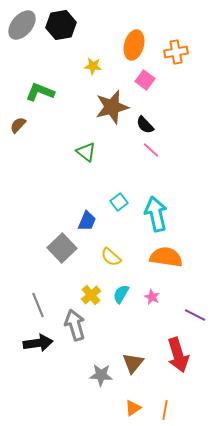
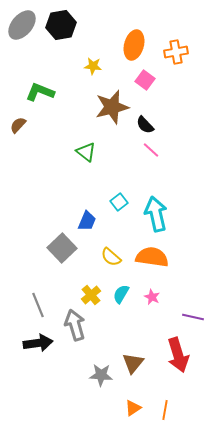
orange semicircle: moved 14 px left
purple line: moved 2 px left, 2 px down; rotated 15 degrees counterclockwise
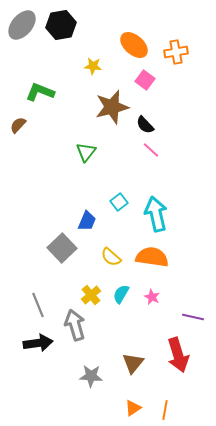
orange ellipse: rotated 64 degrees counterclockwise
green triangle: rotated 30 degrees clockwise
gray star: moved 10 px left, 1 px down
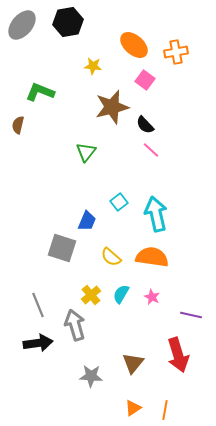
black hexagon: moved 7 px right, 3 px up
brown semicircle: rotated 30 degrees counterclockwise
gray square: rotated 28 degrees counterclockwise
purple line: moved 2 px left, 2 px up
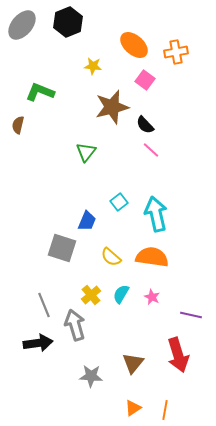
black hexagon: rotated 12 degrees counterclockwise
gray line: moved 6 px right
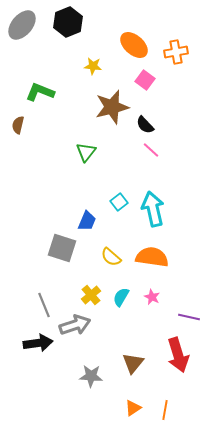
cyan arrow: moved 3 px left, 5 px up
cyan semicircle: moved 3 px down
purple line: moved 2 px left, 2 px down
gray arrow: rotated 88 degrees clockwise
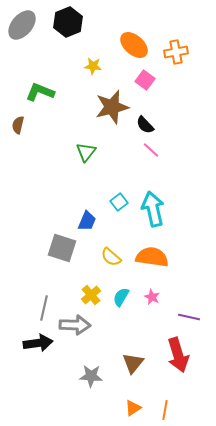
gray line: moved 3 px down; rotated 35 degrees clockwise
gray arrow: rotated 20 degrees clockwise
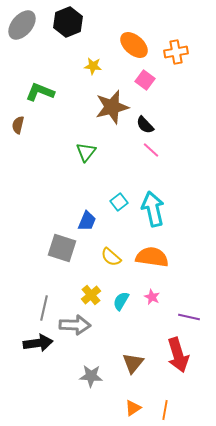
cyan semicircle: moved 4 px down
